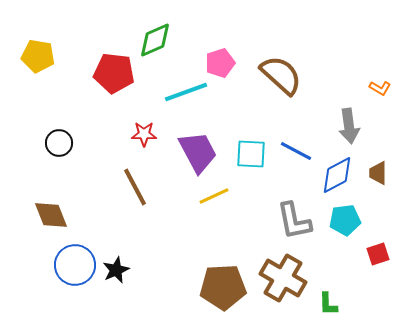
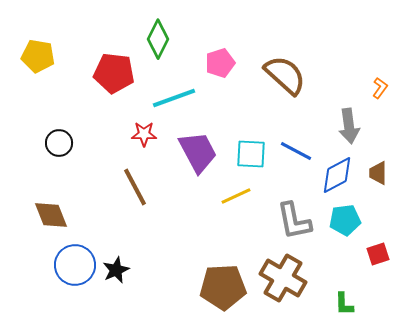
green diamond: moved 3 px right, 1 px up; rotated 39 degrees counterclockwise
brown semicircle: moved 4 px right
orange L-shape: rotated 85 degrees counterclockwise
cyan line: moved 12 px left, 6 px down
yellow line: moved 22 px right
green L-shape: moved 16 px right
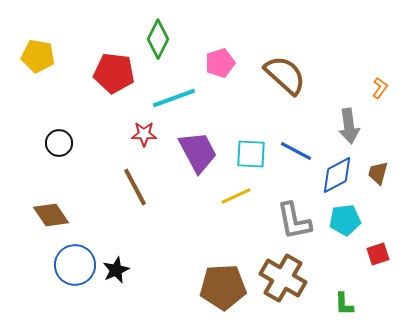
brown trapezoid: rotated 15 degrees clockwise
brown diamond: rotated 12 degrees counterclockwise
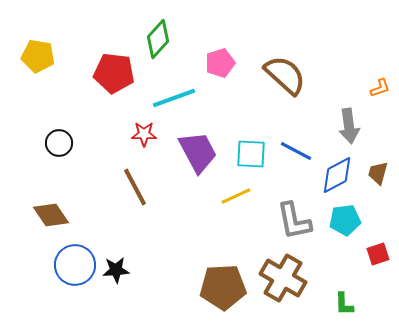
green diamond: rotated 15 degrees clockwise
orange L-shape: rotated 35 degrees clockwise
black star: rotated 20 degrees clockwise
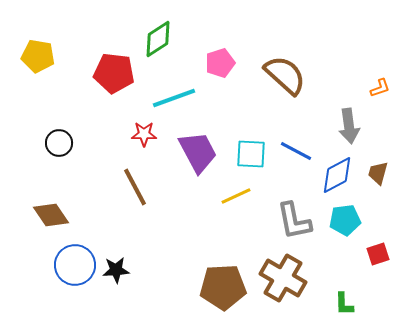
green diamond: rotated 15 degrees clockwise
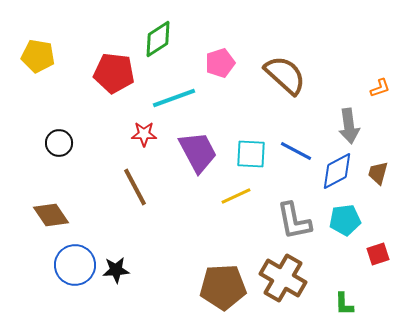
blue diamond: moved 4 px up
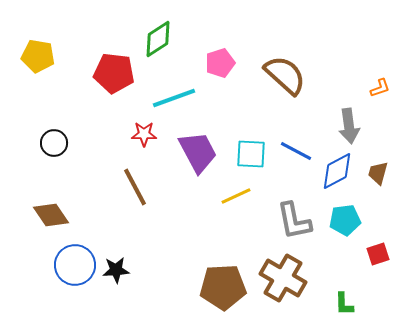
black circle: moved 5 px left
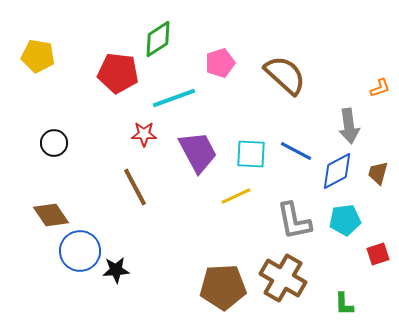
red pentagon: moved 4 px right
blue circle: moved 5 px right, 14 px up
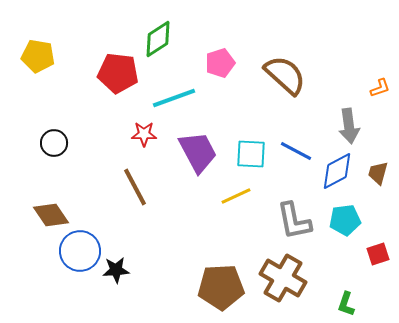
brown pentagon: moved 2 px left
green L-shape: moved 2 px right; rotated 20 degrees clockwise
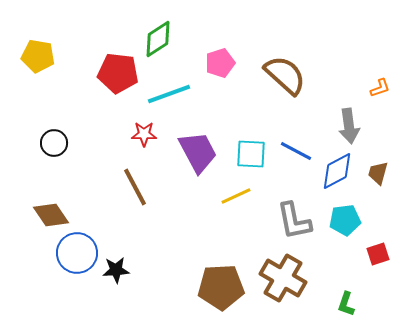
cyan line: moved 5 px left, 4 px up
blue circle: moved 3 px left, 2 px down
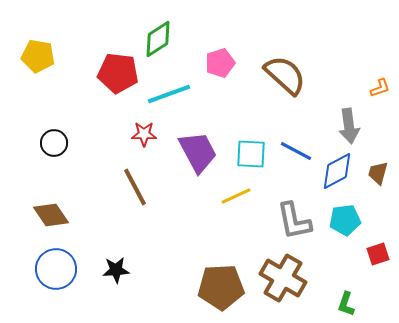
blue circle: moved 21 px left, 16 px down
